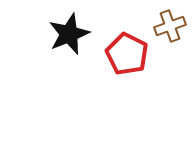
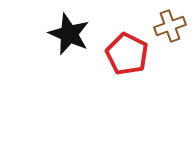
black star: rotated 27 degrees counterclockwise
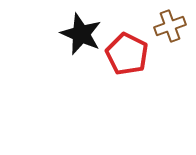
black star: moved 12 px right
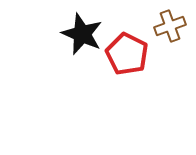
black star: moved 1 px right
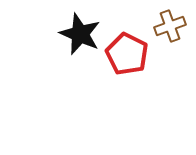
black star: moved 2 px left
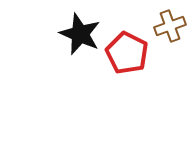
red pentagon: moved 1 px up
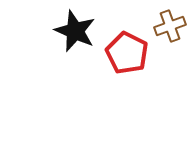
black star: moved 5 px left, 3 px up
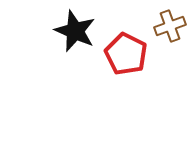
red pentagon: moved 1 px left, 1 px down
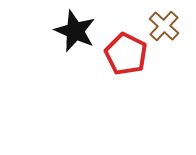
brown cross: moved 6 px left; rotated 28 degrees counterclockwise
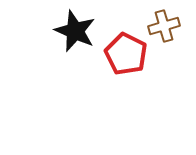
brown cross: rotated 32 degrees clockwise
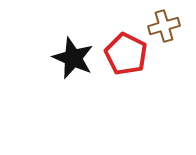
black star: moved 2 px left, 27 px down
